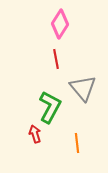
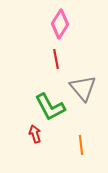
green L-shape: rotated 124 degrees clockwise
orange line: moved 4 px right, 2 px down
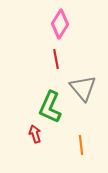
green L-shape: rotated 52 degrees clockwise
